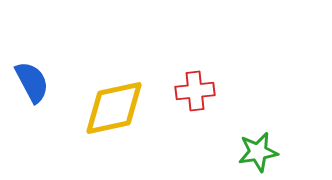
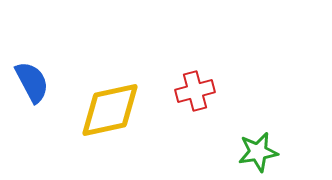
red cross: rotated 9 degrees counterclockwise
yellow diamond: moved 4 px left, 2 px down
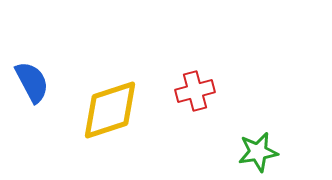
yellow diamond: rotated 6 degrees counterclockwise
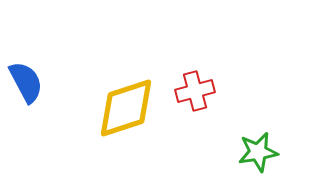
blue semicircle: moved 6 px left
yellow diamond: moved 16 px right, 2 px up
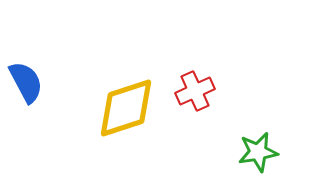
red cross: rotated 9 degrees counterclockwise
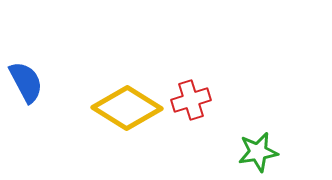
red cross: moved 4 px left, 9 px down; rotated 6 degrees clockwise
yellow diamond: moved 1 px right; rotated 50 degrees clockwise
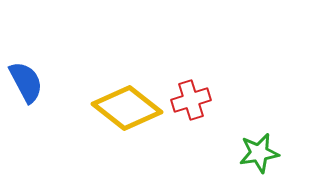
yellow diamond: rotated 6 degrees clockwise
green star: moved 1 px right, 1 px down
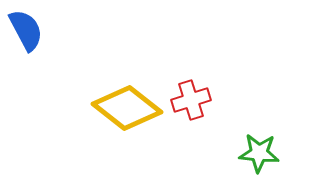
blue semicircle: moved 52 px up
green star: rotated 15 degrees clockwise
